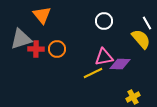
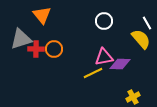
orange circle: moved 3 px left
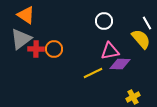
orange triangle: moved 16 px left; rotated 18 degrees counterclockwise
gray triangle: rotated 20 degrees counterclockwise
pink triangle: moved 6 px right, 6 px up
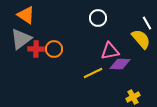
white circle: moved 6 px left, 3 px up
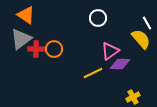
pink triangle: rotated 24 degrees counterclockwise
